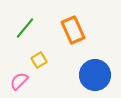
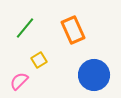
blue circle: moved 1 px left
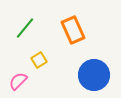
pink semicircle: moved 1 px left
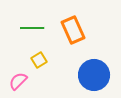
green line: moved 7 px right; rotated 50 degrees clockwise
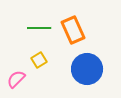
green line: moved 7 px right
blue circle: moved 7 px left, 6 px up
pink semicircle: moved 2 px left, 2 px up
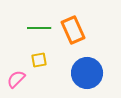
yellow square: rotated 21 degrees clockwise
blue circle: moved 4 px down
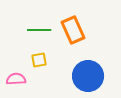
green line: moved 2 px down
blue circle: moved 1 px right, 3 px down
pink semicircle: rotated 42 degrees clockwise
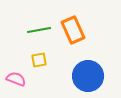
green line: rotated 10 degrees counterclockwise
pink semicircle: rotated 24 degrees clockwise
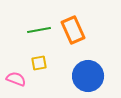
yellow square: moved 3 px down
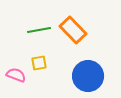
orange rectangle: rotated 20 degrees counterclockwise
pink semicircle: moved 4 px up
